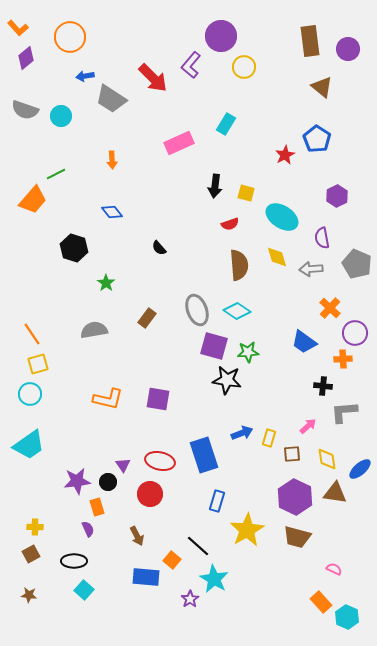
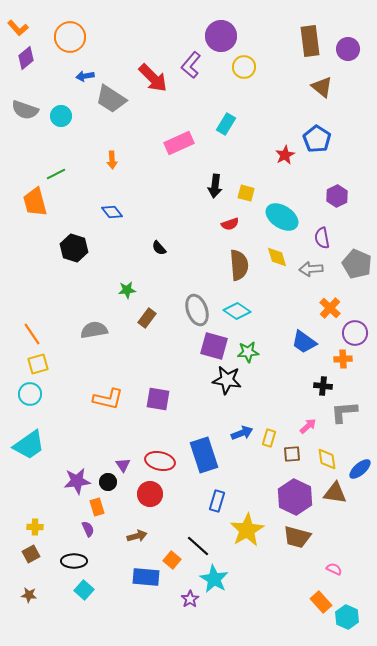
orange trapezoid at (33, 200): moved 2 px right, 2 px down; rotated 124 degrees clockwise
green star at (106, 283): moved 21 px right, 7 px down; rotated 30 degrees clockwise
brown arrow at (137, 536): rotated 78 degrees counterclockwise
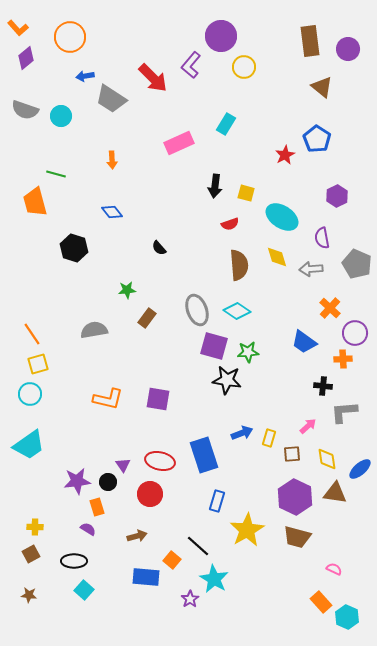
green line at (56, 174): rotated 42 degrees clockwise
purple semicircle at (88, 529): rotated 35 degrees counterclockwise
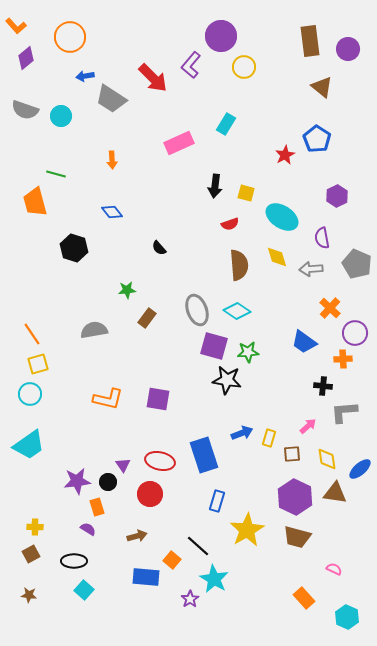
orange L-shape at (18, 28): moved 2 px left, 2 px up
orange rectangle at (321, 602): moved 17 px left, 4 px up
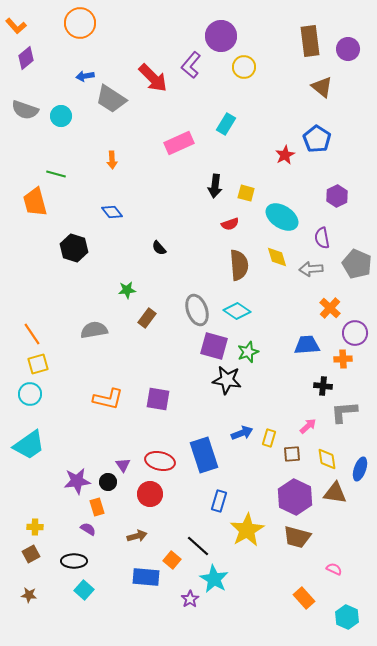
orange circle at (70, 37): moved 10 px right, 14 px up
blue trapezoid at (304, 342): moved 3 px right, 3 px down; rotated 140 degrees clockwise
green star at (248, 352): rotated 15 degrees counterclockwise
blue ellipse at (360, 469): rotated 30 degrees counterclockwise
blue rectangle at (217, 501): moved 2 px right
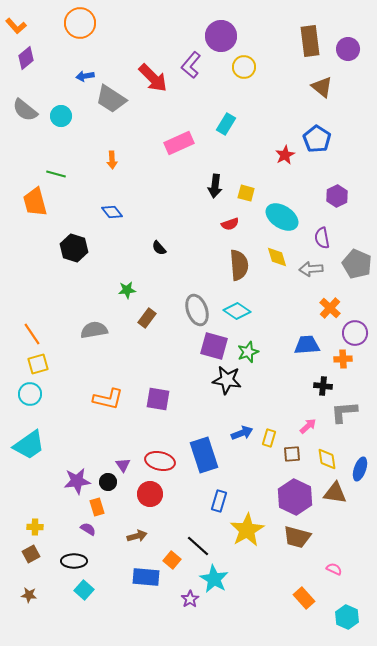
gray semicircle at (25, 110): rotated 20 degrees clockwise
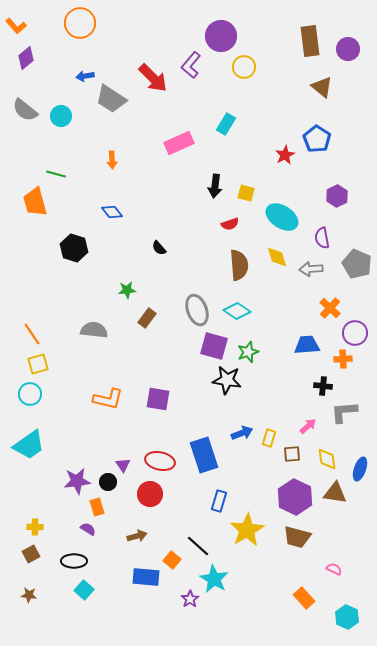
gray semicircle at (94, 330): rotated 16 degrees clockwise
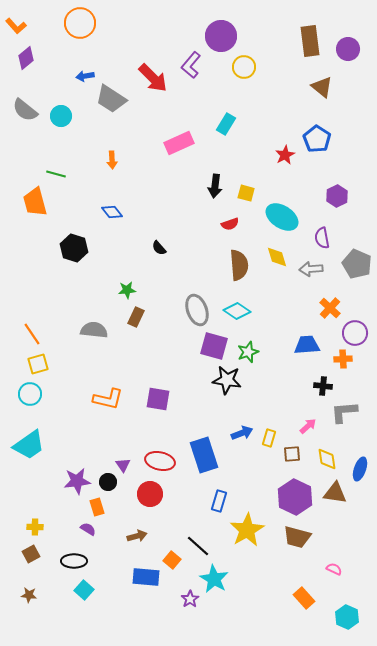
brown rectangle at (147, 318): moved 11 px left, 1 px up; rotated 12 degrees counterclockwise
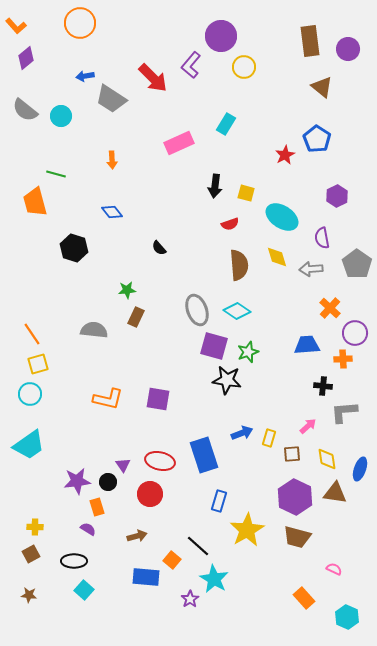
gray pentagon at (357, 264): rotated 12 degrees clockwise
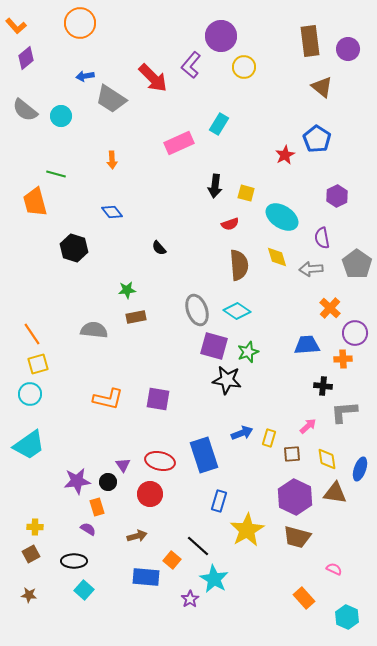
cyan rectangle at (226, 124): moved 7 px left
brown rectangle at (136, 317): rotated 54 degrees clockwise
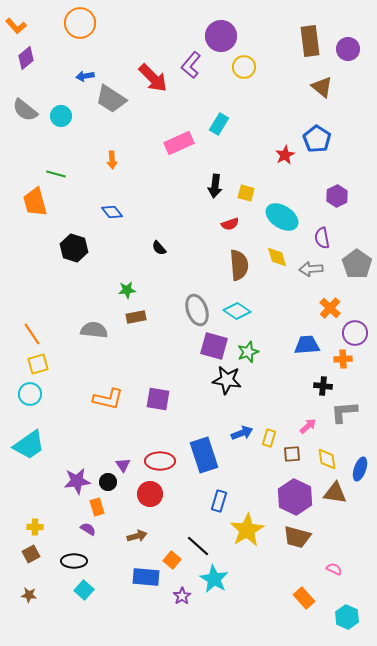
red ellipse at (160, 461): rotated 12 degrees counterclockwise
purple star at (190, 599): moved 8 px left, 3 px up
